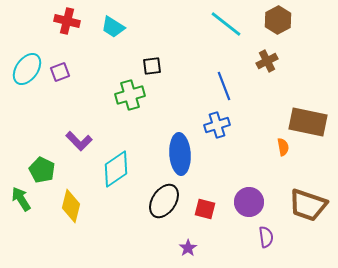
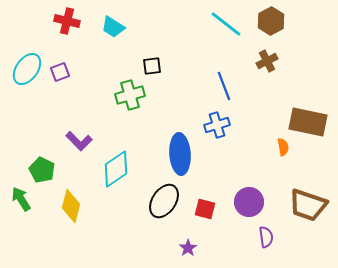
brown hexagon: moved 7 px left, 1 px down
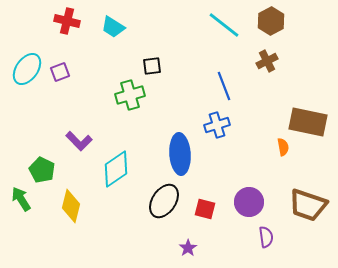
cyan line: moved 2 px left, 1 px down
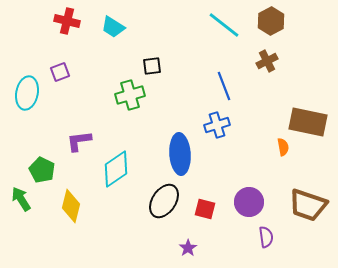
cyan ellipse: moved 24 px down; rotated 24 degrees counterclockwise
purple L-shape: rotated 128 degrees clockwise
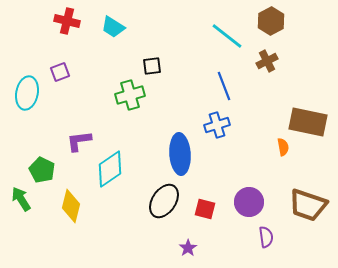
cyan line: moved 3 px right, 11 px down
cyan diamond: moved 6 px left
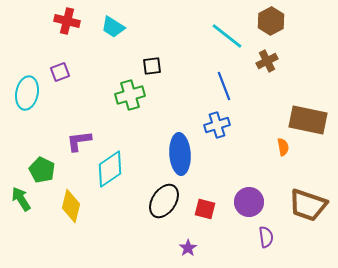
brown rectangle: moved 2 px up
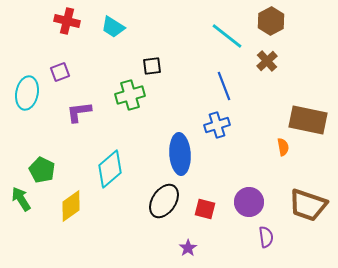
brown cross: rotated 15 degrees counterclockwise
purple L-shape: moved 29 px up
cyan diamond: rotated 6 degrees counterclockwise
yellow diamond: rotated 40 degrees clockwise
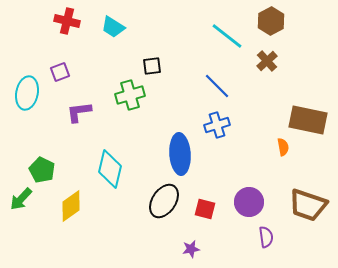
blue line: moved 7 px left; rotated 24 degrees counterclockwise
cyan diamond: rotated 36 degrees counterclockwise
green arrow: rotated 105 degrees counterclockwise
purple star: moved 3 px right, 1 px down; rotated 24 degrees clockwise
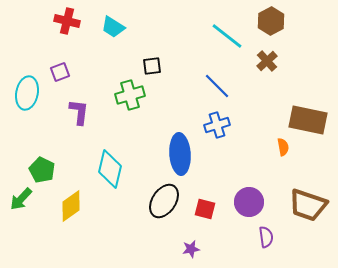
purple L-shape: rotated 104 degrees clockwise
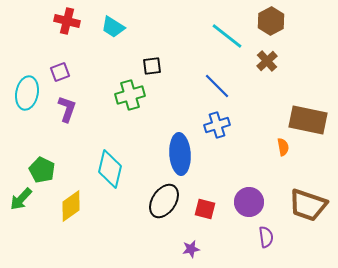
purple L-shape: moved 12 px left, 3 px up; rotated 12 degrees clockwise
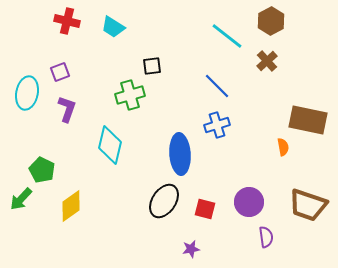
cyan diamond: moved 24 px up
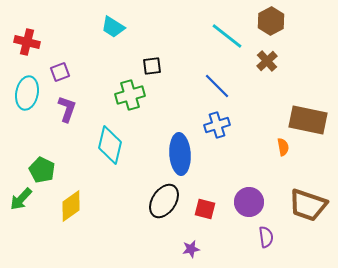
red cross: moved 40 px left, 21 px down
